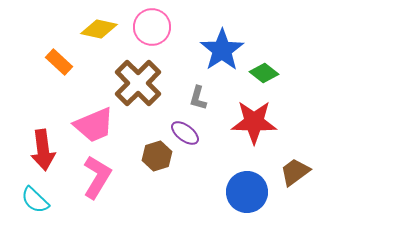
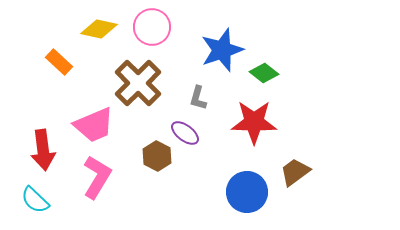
blue star: rotated 15 degrees clockwise
brown hexagon: rotated 16 degrees counterclockwise
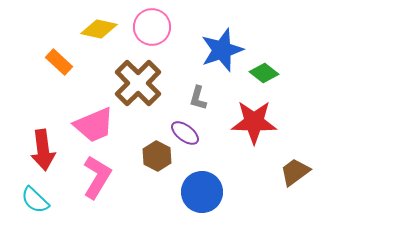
blue circle: moved 45 px left
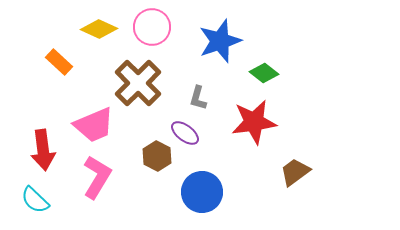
yellow diamond: rotated 12 degrees clockwise
blue star: moved 2 px left, 9 px up
red star: rotated 9 degrees counterclockwise
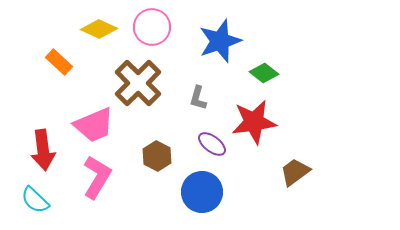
purple ellipse: moved 27 px right, 11 px down
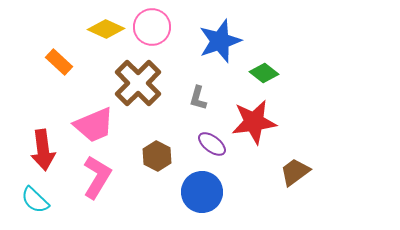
yellow diamond: moved 7 px right
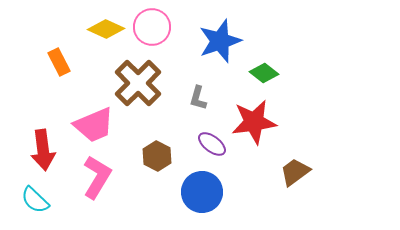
orange rectangle: rotated 20 degrees clockwise
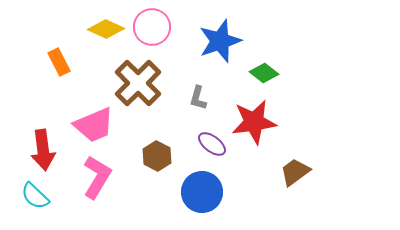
cyan semicircle: moved 4 px up
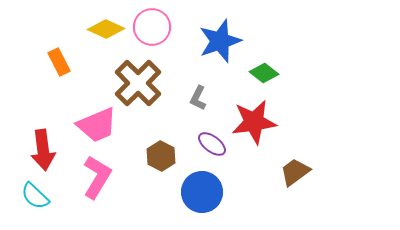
gray L-shape: rotated 10 degrees clockwise
pink trapezoid: moved 3 px right
brown hexagon: moved 4 px right
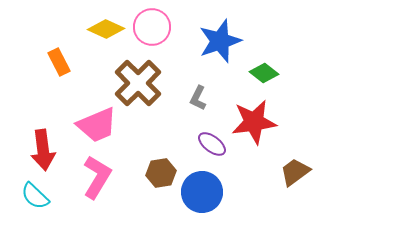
brown hexagon: moved 17 px down; rotated 24 degrees clockwise
